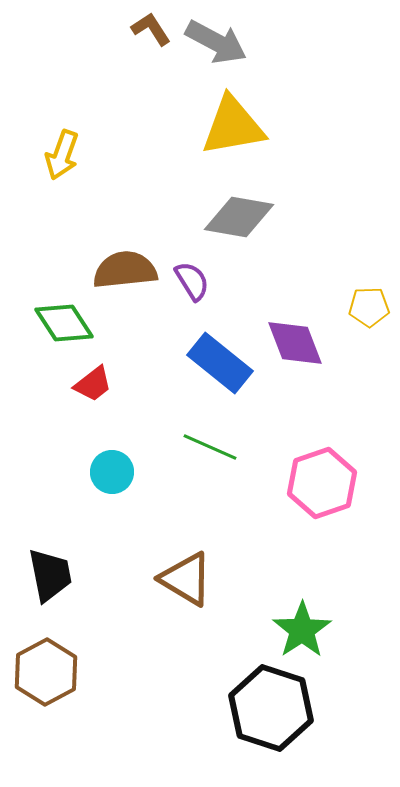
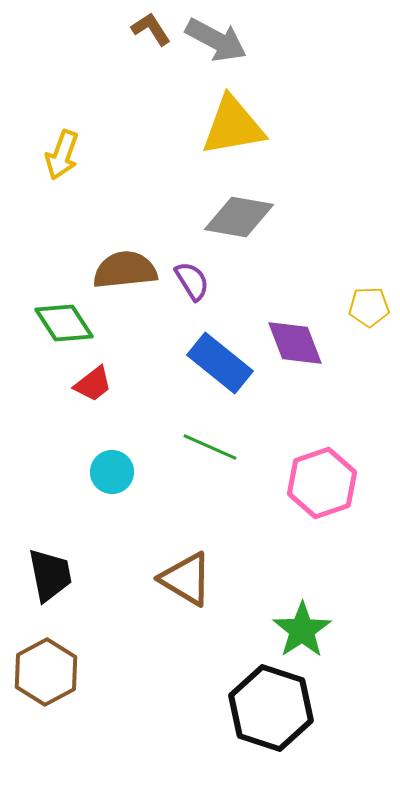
gray arrow: moved 2 px up
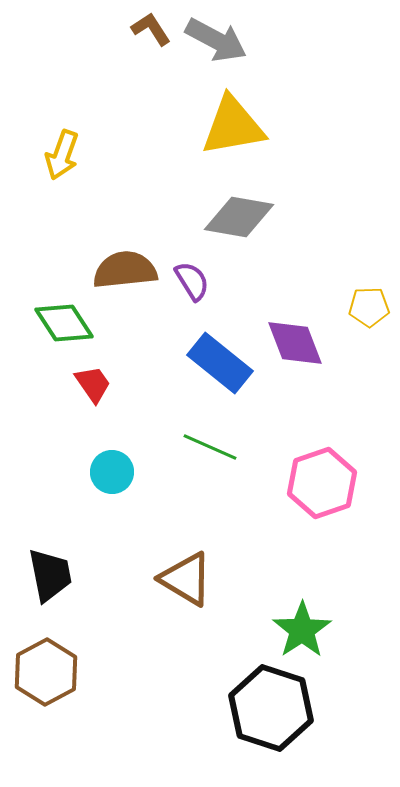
red trapezoid: rotated 87 degrees counterclockwise
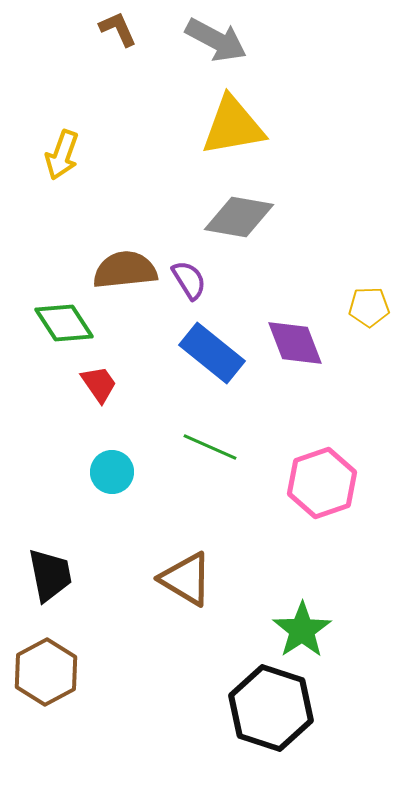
brown L-shape: moved 33 px left; rotated 9 degrees clockwise
purple semicircle: moved 3 px left, 1 px up
blue rectangle: moved 8 px left, 10 px up
red trapezoid: moved 6 px right
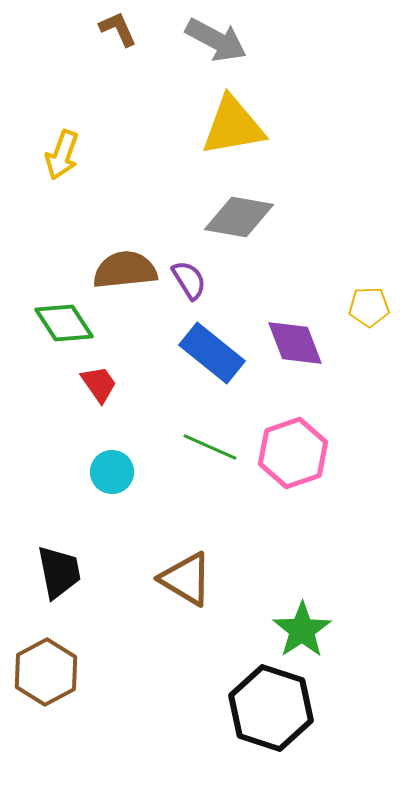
pink hexagon: moved 29 px left, 30 px up
black trapezoid: moved 9 px right, 3 px up
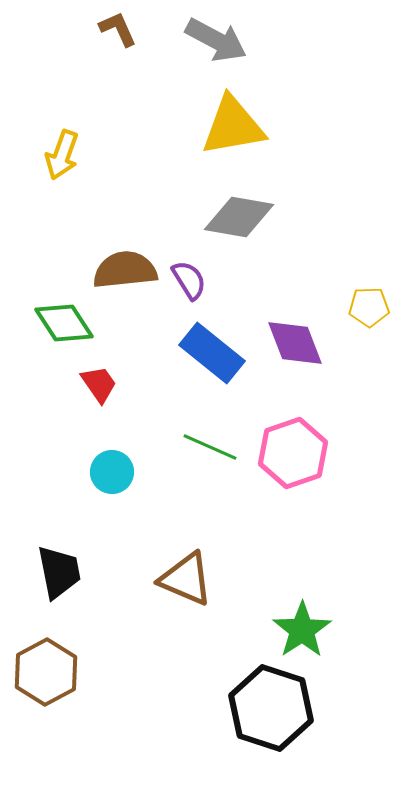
brown triangle: rotated 8 degrees counterclockwise
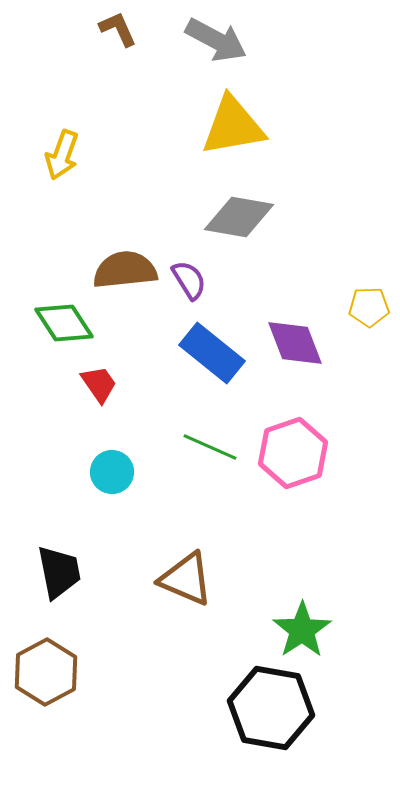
black hexagon: rotated 8 degrees counterclockwise
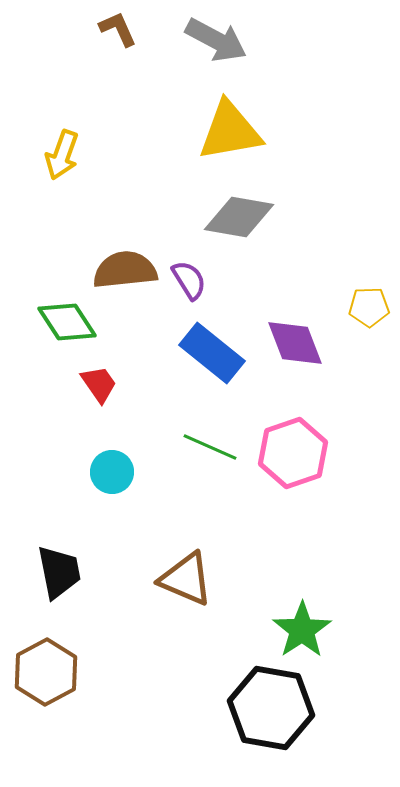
yellow triangle: moved 3 px left, 5 px down
green diamond: moved 3 px right, 1 px up
